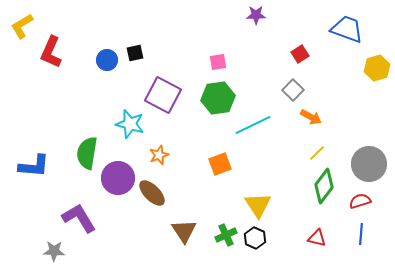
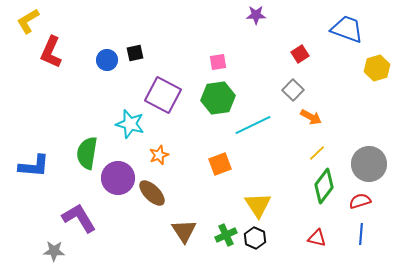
yellow L-shape: moved 6 px right, 5 px up
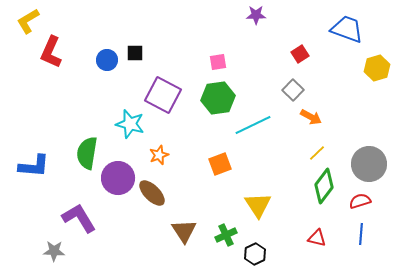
black square: rotated 12 degrees clockwise
black hexagon: moved 16 px down; rotated 10 degrees clockwise
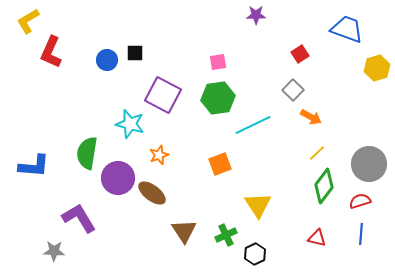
brown ellipse: rotated 8 degrees counterclockwise
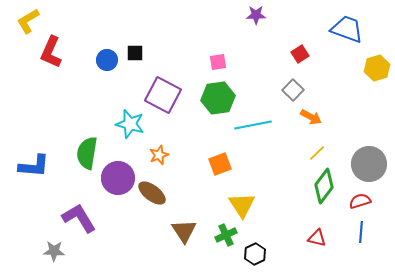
cyan line: rotated 15 degrees clockwise
yellow triangle: moved 16 px left
blue line: moved 2 px up
